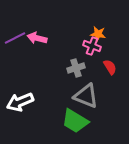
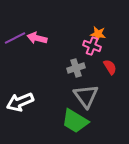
gray triangle: rotated 32 degrees clockwise
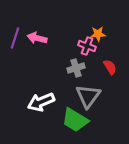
orange star: rotated 14 degrees counterclockwise
purple line: rotated 45 degrees counterclockwise
pink cross: moved 5 px left
gray triangle: moved 2 px right; rotated 12 degrees clockwise
white arrow: moved 21 px right
green trapezoid: moved 1 px up
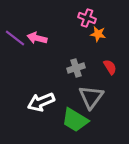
orange star: rotated 14 degrees clockwise
purple line: rotated 70 degrees counterclockwise
pink cross: moved 28 px up
gray triangle: moved 3 px right, 1 px down
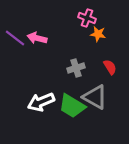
gray triangle: moved 4 px right; rotated 36 degrees counterclockwise
green trapezoid: moved 3 px left, 14 px up
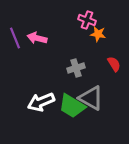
pink cross: moved 2 px down
purple line: rotated 30 degrees clockwise
red semicircle: moved 4 px right, 3 px up
gray triangle: moved 4 px left, 1 px down
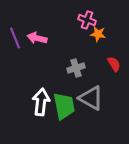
white arrow: rotated 120 degrees clockwise
green trapezoid: moved 8 px left; rotated 132 degrees counterclockwise
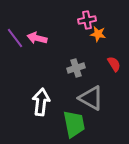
pink cross: rotated 30 degrees counterclockwise
purple line: rotated 15 degrees counterclockwise
green trapezoid: moved 10 px right, 18 px down
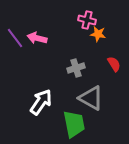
pink cross: rotated 24 degrees clockwise
white arrow: rotated 28 degrees clockwise
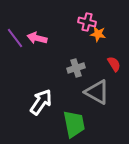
pink cross: moved 2 px down
gray triangle: moved 6 px right, 6 px up
